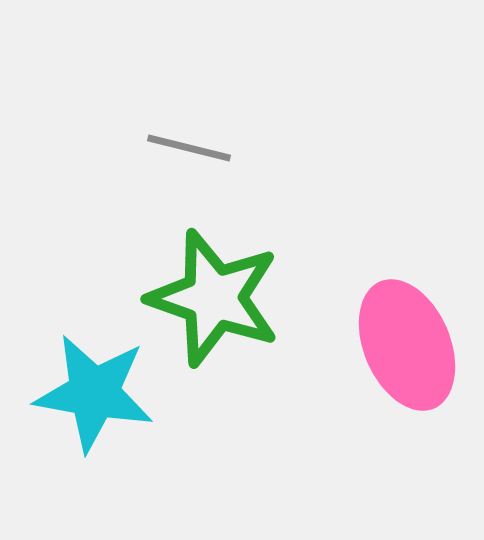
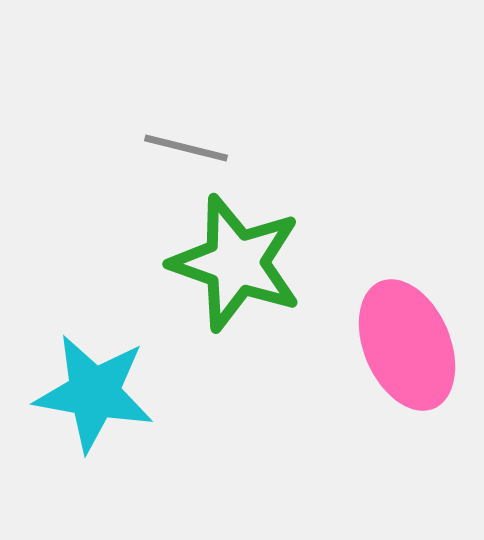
gray line: moved 3 px left
green star: moved 22 px right, 35 px up
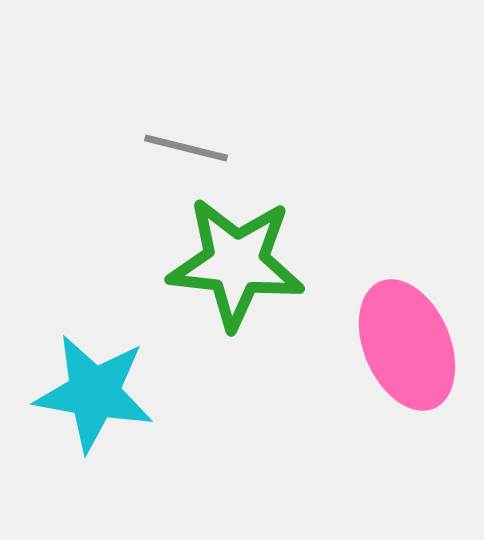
green star: rotated 13 degrees counterclockwise
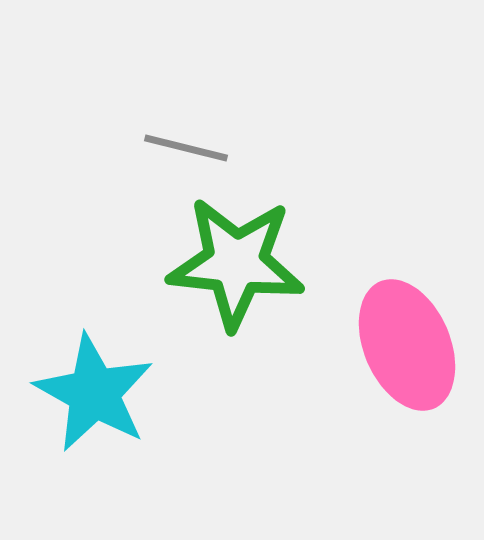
cyan star: rotated 19 degrees clockwise
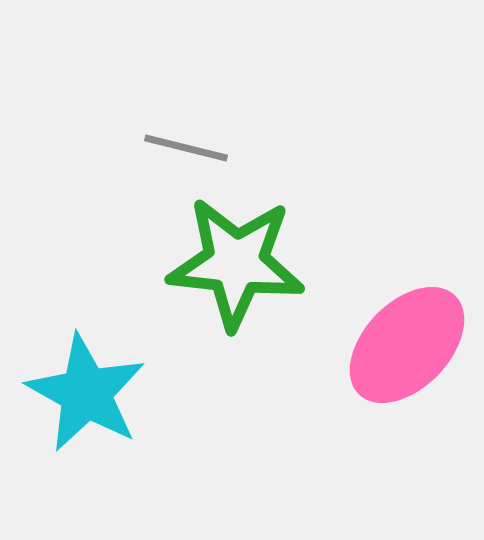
pink ellipse: rotated 67 degrees clockwise
cyan star: moved 8 px left
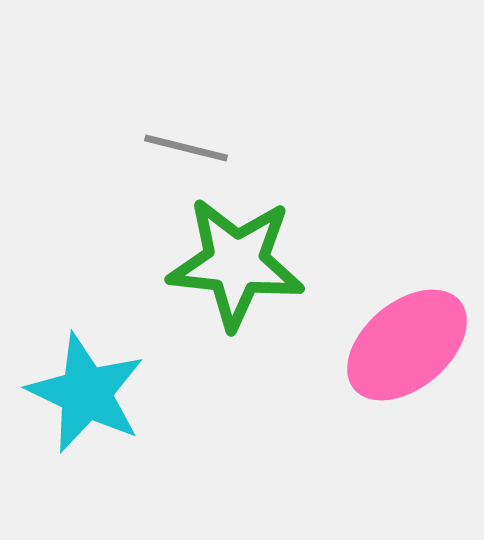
pink ellipse: rotated 6 degrees clockwise
cyan star: rotated 4 degrees counterclockwise
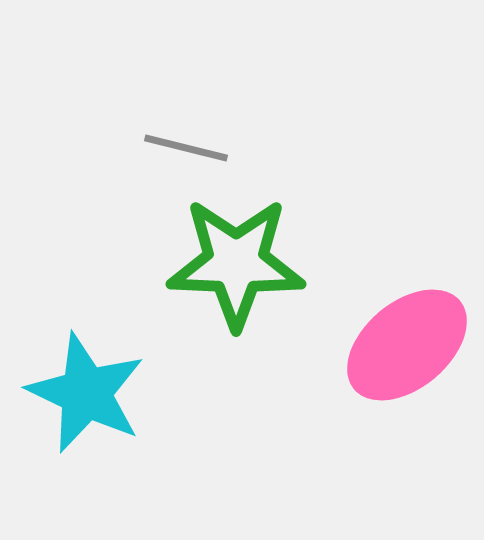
green star: rotated 4 degrees counterclockwise
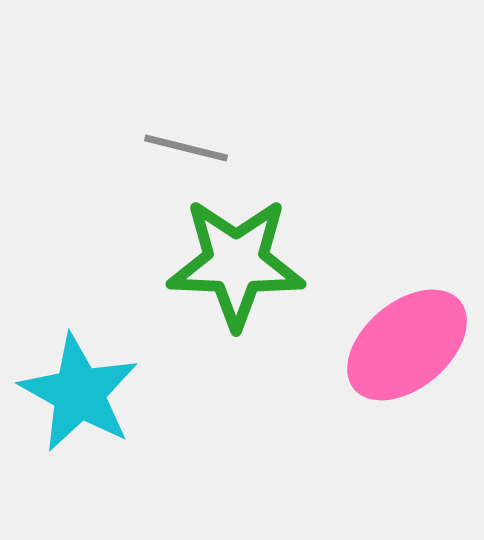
cyan star: moved 7 px left; rotated 4 degrees clockwise
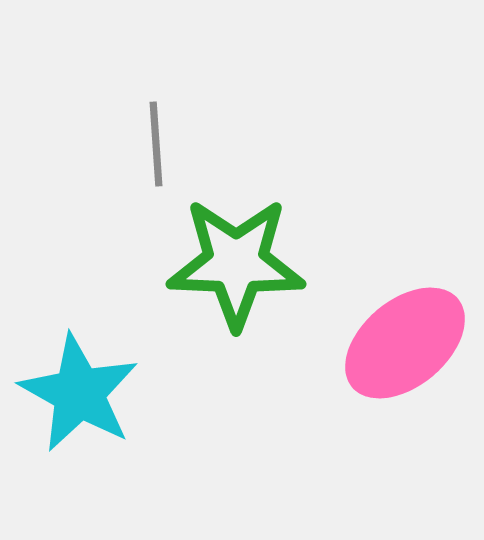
gray line: moved 30 px left, 4 px up; rotated 72 degrees clockwise
pink ellipse: moved 2 px left, 2 px up
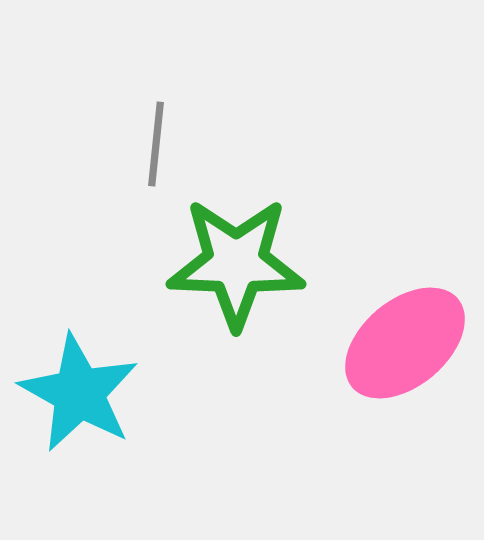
gray line: rotated 10 degrees clockwise
